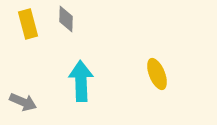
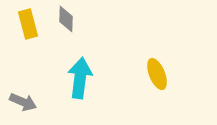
cyan arrow: moved 1 px left, 3 px up; rotated 9 degrees clockwise
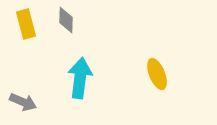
gray diamond: moved 1 px down
yellow rectangle: moved 2 px left
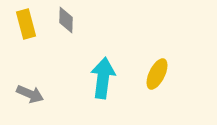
yellow ellipse: rotated 48 degrees clockwise
cyan arrow: moved 23 px right
gray arrow: moved 7 px right, 8 px up
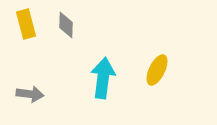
gray diamond: moved 5 px down
yellow ellipse: moved 4 px up
gray arrow: rotated 16 degrees counterclockwise
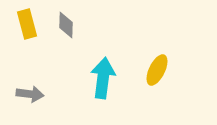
yellow rectangle: moved 1 px right
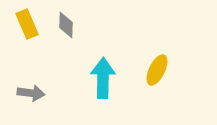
yellow rectangle: rotated 8 degrees counterclockwise
cyan arrow: rotated 6 degrees counterclockwise
gray arrow: moved 1 px right, 1 px up
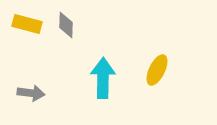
yellow rectangle: rotated 52 degrees counterclockwise
